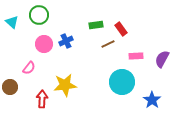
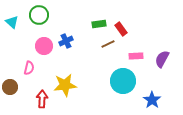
green rectangle: moved 3 px right, 1 px up
pink circle: moved 2 px down
pink semicircle: rotated 24 degrees counterclockwise
cyan circle: moved 1 px right, 1 px up
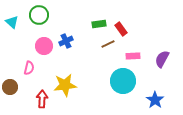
pink rectangle: moved 3 px left
blue star: moved 3 px right
